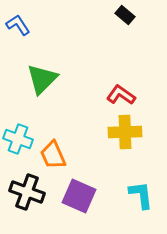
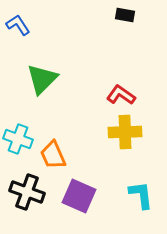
black rectangle: rotated 30 degrees counterclockwise
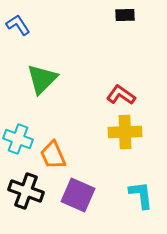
black rectangle: rotated 12 degrees counterclockwise
black cross: moved 1 px left, 1 px up
purple square: moved 1 px left, 1 px up
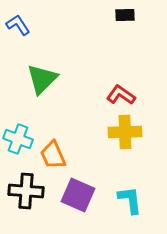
black cross: rotated 16 degrees counterclockwise
cyan L-shape: moved 11 px left, 5 px down
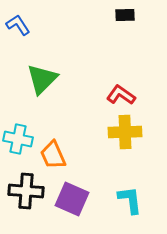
cyan cross: rotated 8 degrees counterclockwise
purple square: moved 6 px left, 4 px down
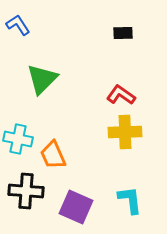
black rectangle: moved 2 px left, 18 px down
purple square: moved 4 px right, 8 px down
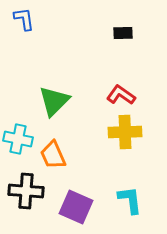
blue L-shape: moved 6 px right, 6 px up; rotated 25 degrees clockwise
green triangle: moved 12 px right, 22 px down
